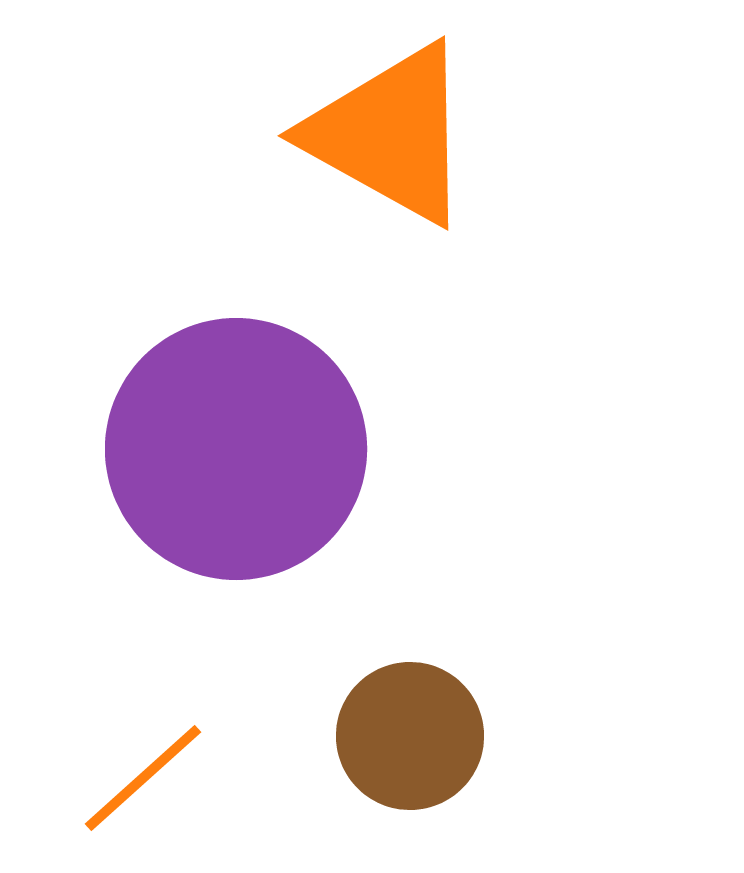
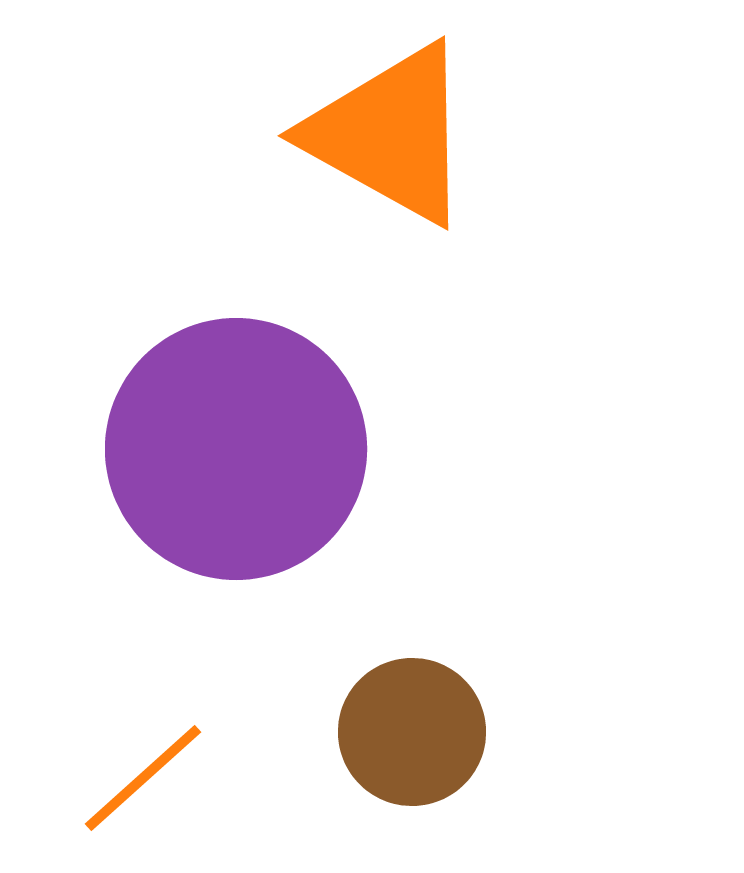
brown circle: moved 2 px right, 4 px up
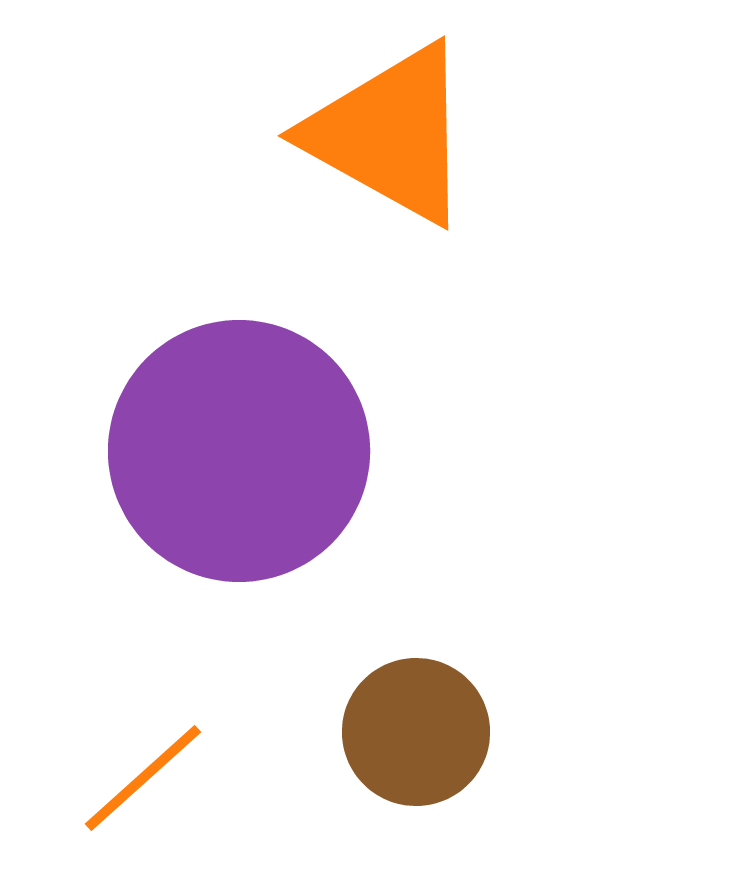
purple circle: moved 3 px right, 2 px down
brown circle: moved 4 px right
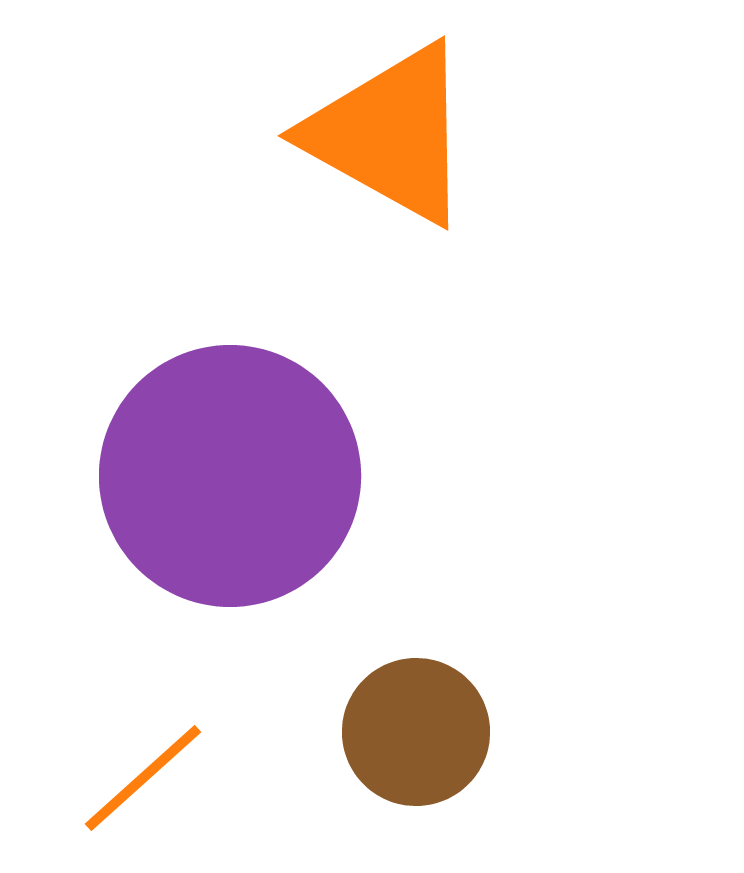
purple circle: moved 9 px left, 25 px down
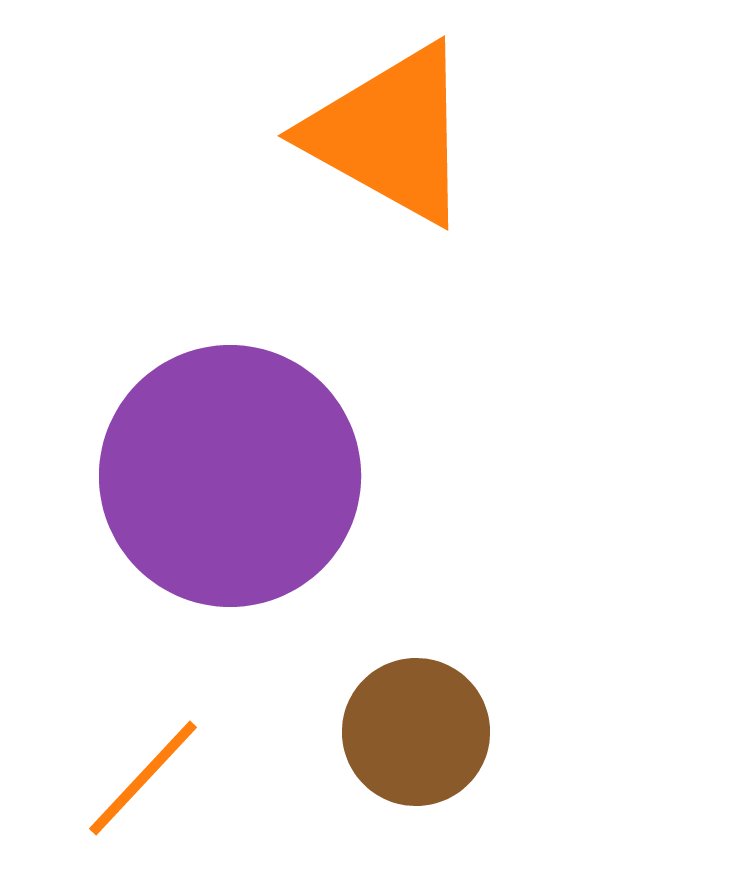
orange line: rotated 5 degrees counterclockwise
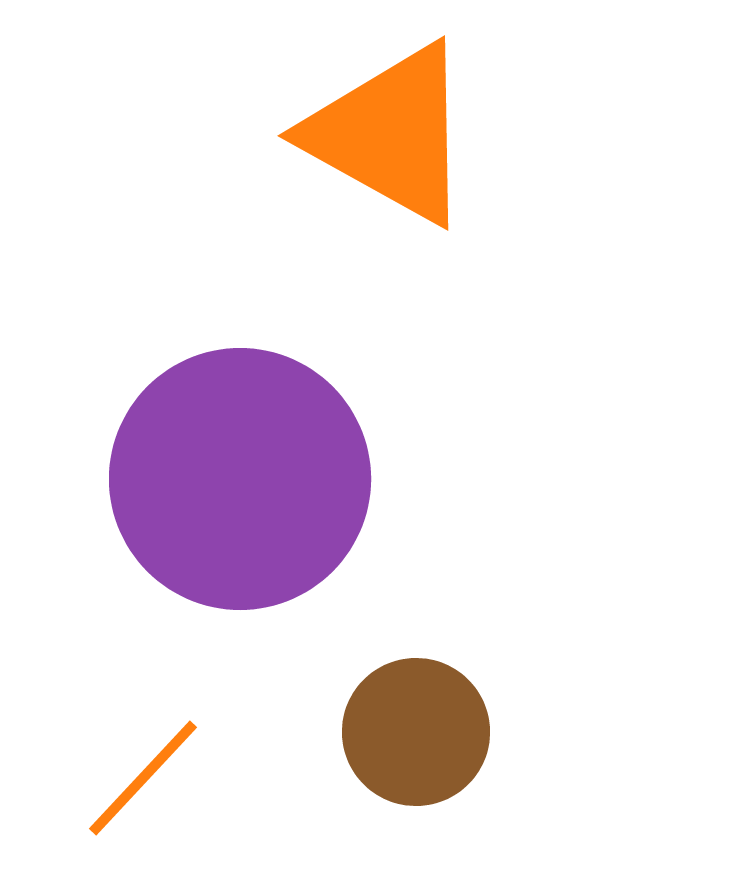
purple circle: moved 10 px right, 3 px down
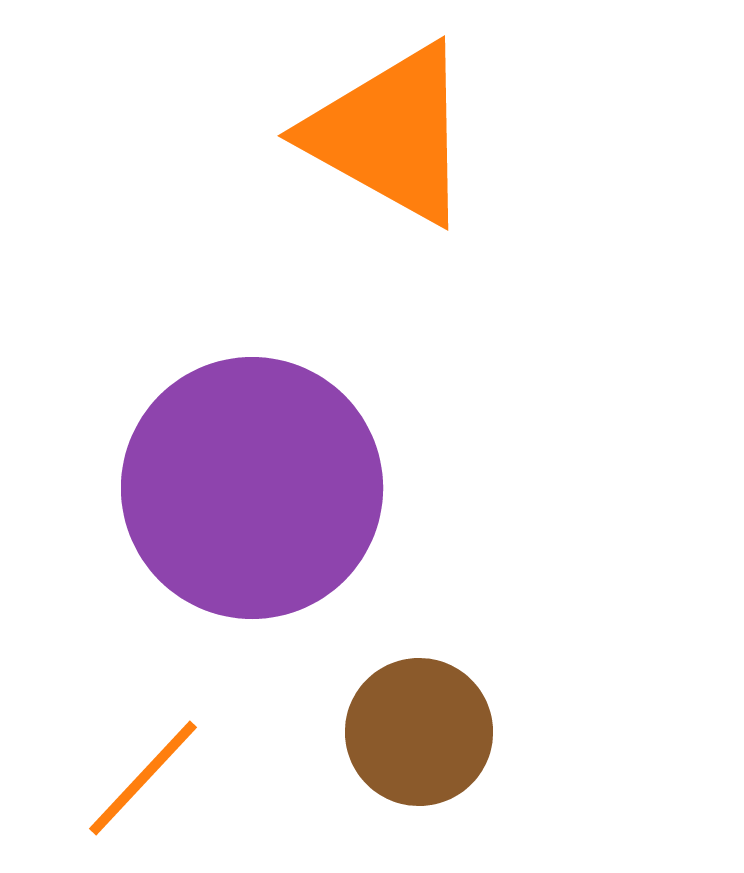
purple circle: moved 12 px right, 9 px down
brown circle: moved 3 px right
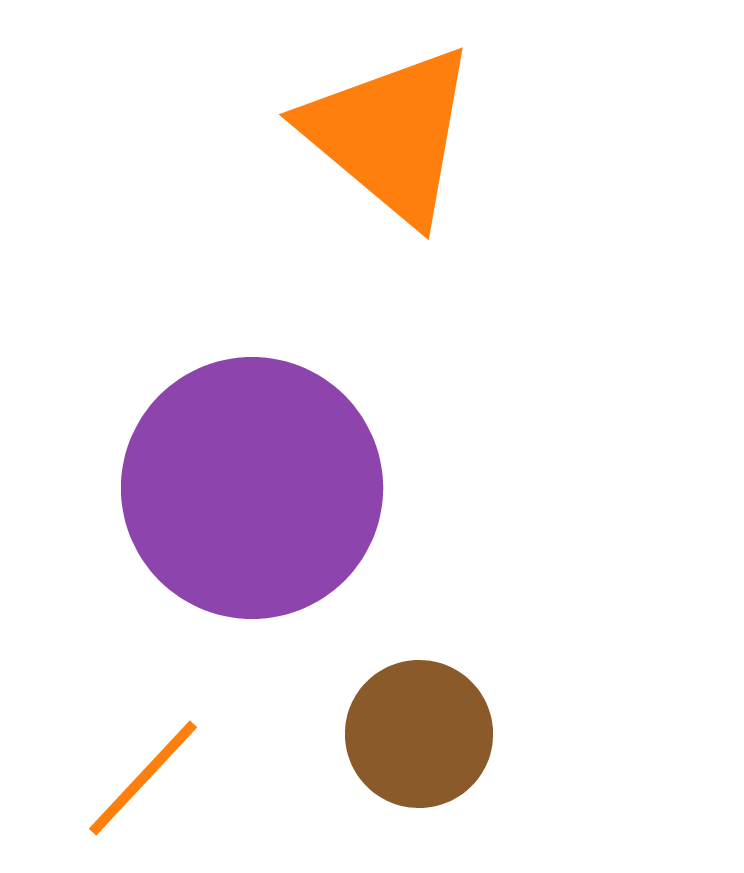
orange triangle: rotated 11 degrees clockwise
brown circle: moved 2 px down
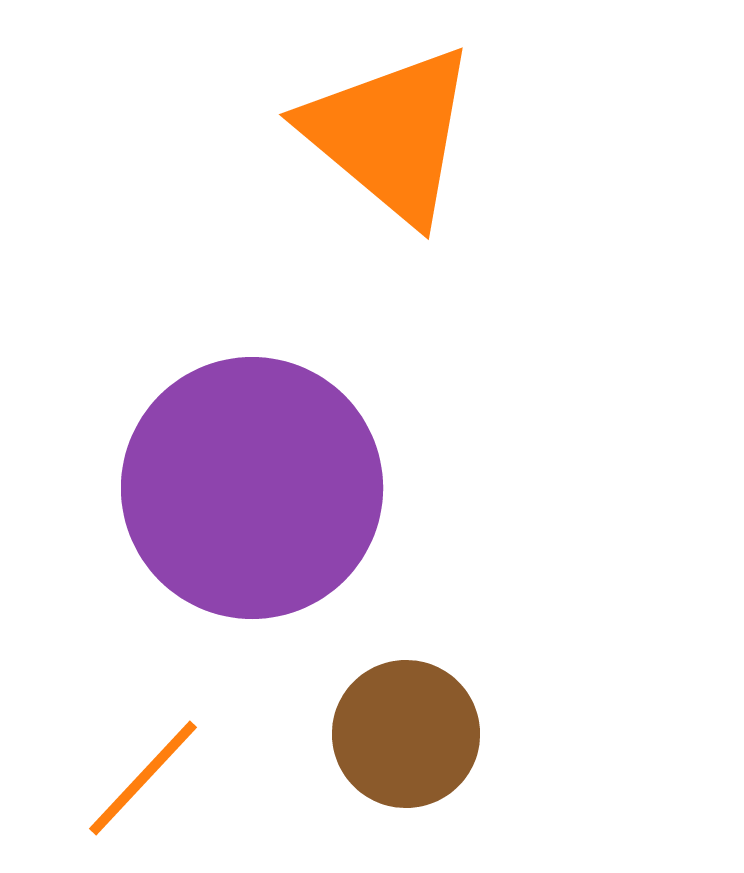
brown circle: moved 13 px left
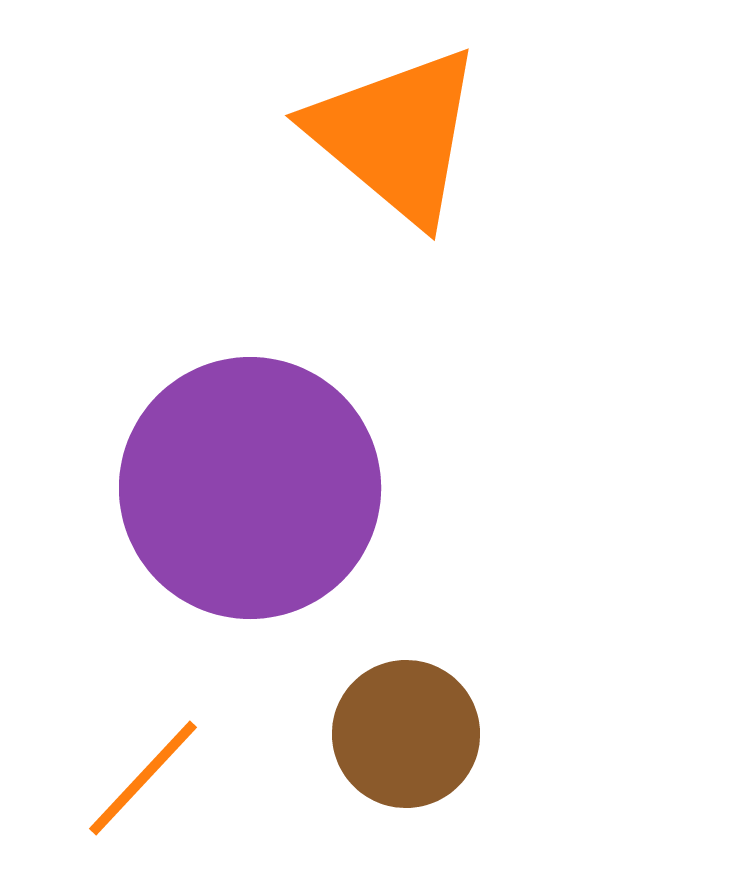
orange triangle: moved 6 px right, 1 px down
purple circle: moved 2 px left
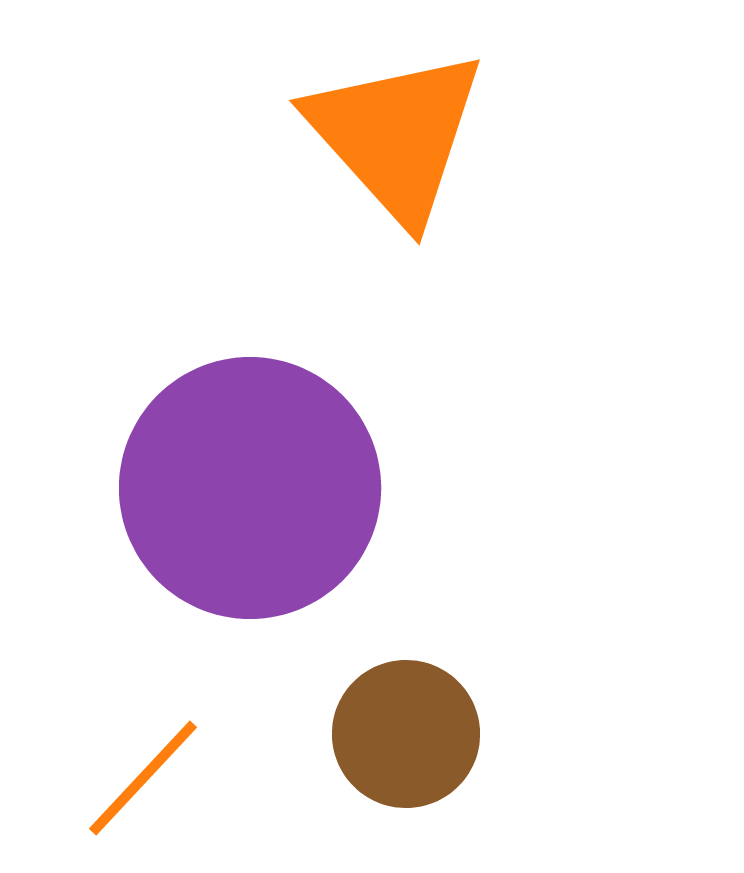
orange triangle: rotated 8 degrees clockwise
